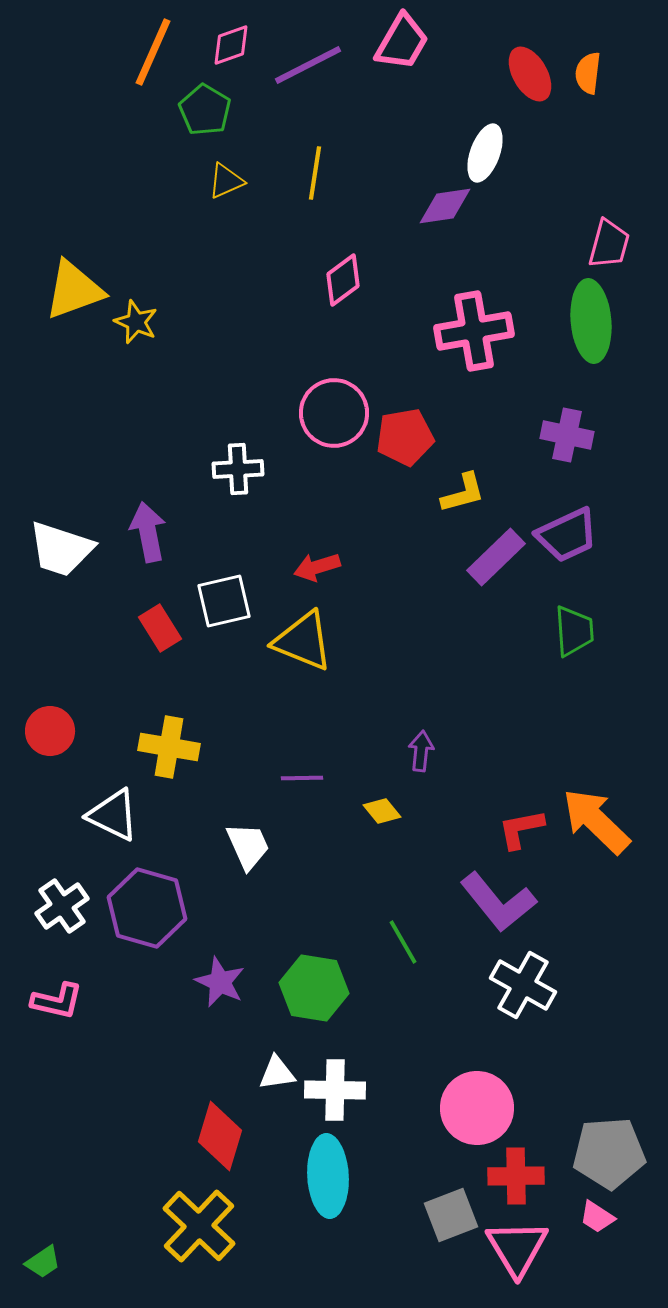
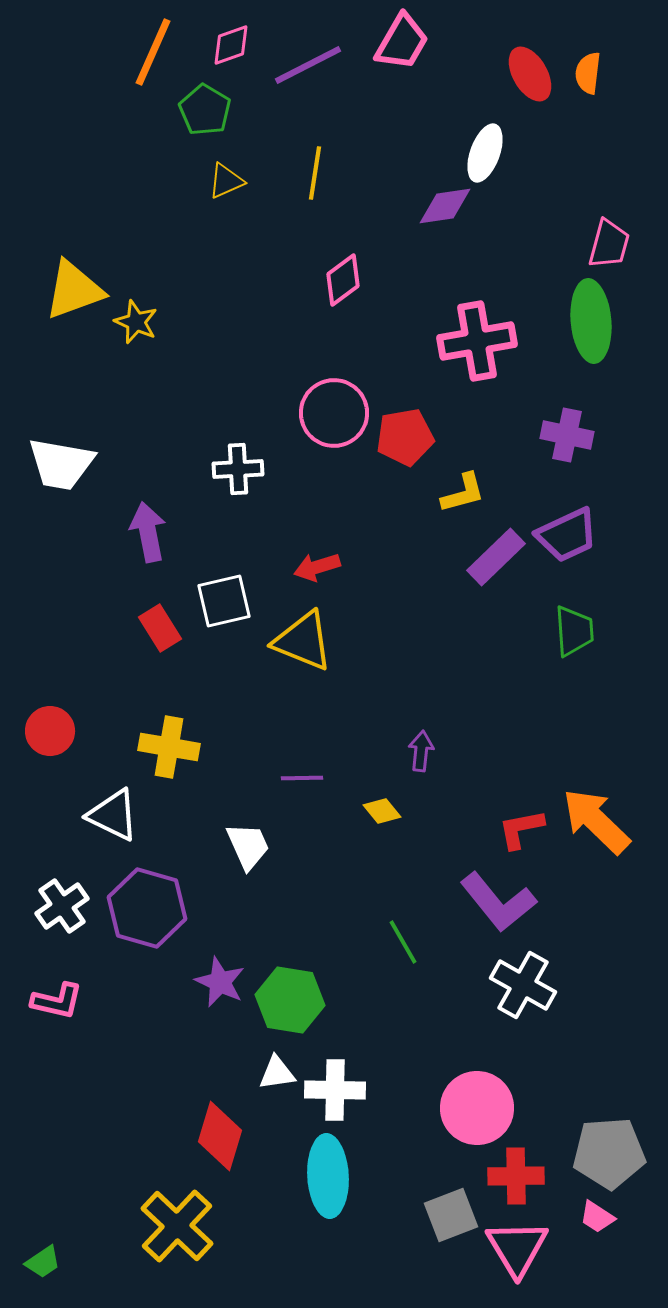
pink cross at (474, 331): moved 3 px right, 10 px down
white trapezoid at (61, 549): moved 85 px up; rotated 8 degrees counterclockwise
green hexagon at (314, 988): moved 24 px left, 12 px down
yellow cross at (199, 1226): moved 22 px left
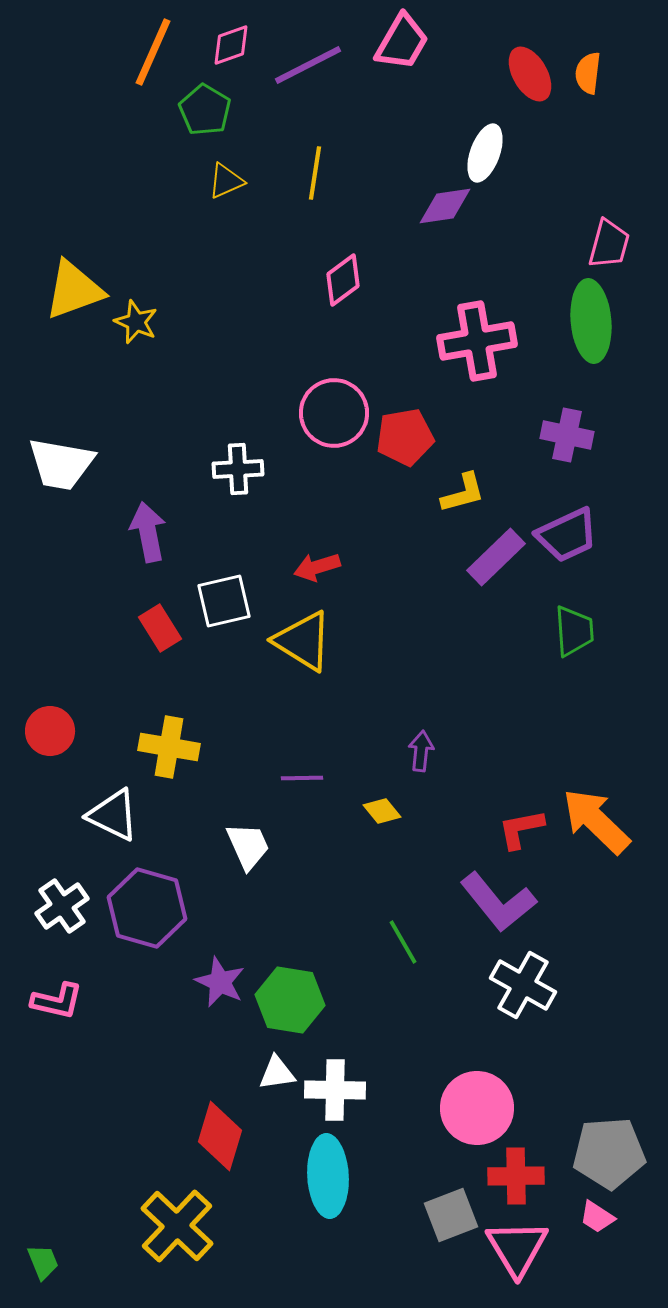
yellow triangle at (303, 641): rotated 10 degrees clockwise
green trapezoid at (43, 1262): rotated 78 degrees counterclockwise
